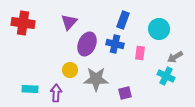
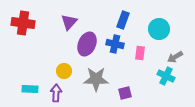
yellow circle: moved 6 px left, 1 px down
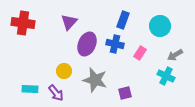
cyan circle: moved 1 px right, 3 px up
pink rectangle: rotated 24 degrees clockwise
gray arrow: moved 2 px up
gray star: moved 1 px left, 1 px down; rotated 15 degrees clockwise
purple arrow: rotated 138 degrees clockwise
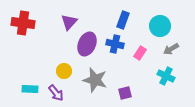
gray arrow: moved 4 px left, 6 px up
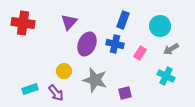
cyan rectangle: rotated 21 degrees counterclockwise
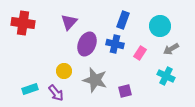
purple square: moved 2 px up
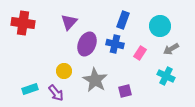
gray star: rotated 15 degrees clockwise
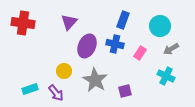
purple ellipse: moved 2 px down
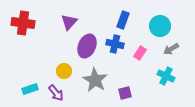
purple square: moved 2 px down
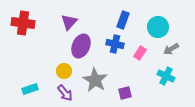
cyan circle: moved 2 px left, 1 px down
purple ellipse: moved 6 px left
purple arrow: moved 9 px right
